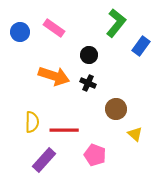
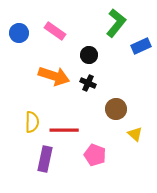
pink rectangle: moved 1 px right, 3 px down
blue circle: moved 1 px left, 1 px down
blue rectangle: rotated 30 degrees clockwise
purple rectangle: moved 1 px right, 1 px up; rotated 30 degrees counterclockwise
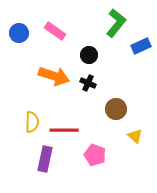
yellow triangle: moved 2 px down
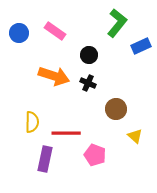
green L-shape: moved 1 px right
red line: moved 2 px right, 3 px down
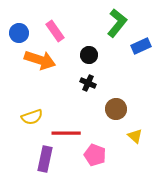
pink rectangle: rotated 20 degrees clockwise
orange arrow: moved 14 px left, 16 px up
yellow semicircle: moved 5 px up; rotated 70 degrees clockwise
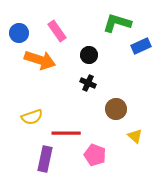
green L-shape: rotated 112 degrees counterclockwise
pink rectangle: moved 2 px right
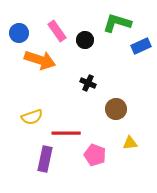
black circle: moved 4 px left, 15 px up
yellow triangle: moved 5 px left, 7 px down; rotated 49 degrees counterclockwise
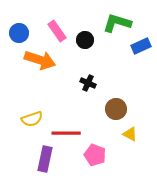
yellow semicircle: moved 2 px down
yellow triangle: moved 9 px up; rotated 35 degrees clockwise
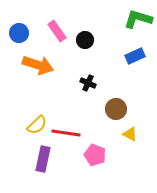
green L-shape: moved 21 px right, 4 px up
blue rectangle: moved 6 px left, 10 px down
orange arrow: moved 2 px left, 5 px down
yellow semicircle: moved 5 px right, 6 px down; rotated 25 degrees counterclockwise
red line: rotated 8 degrees clockwise
purple rectangle: moved 2 px left
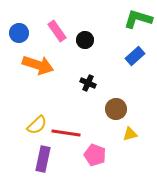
blue rectangle: rotated 18 degrees counterclockwise
yellow triangle: rotated 42 degrees counterclockwise
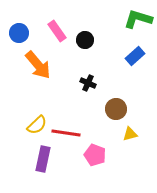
orange arrow: rotated 32 degrees clockwise
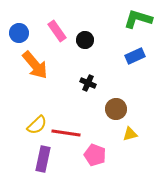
blue rectangle: rotated 18 degrees clockwise
orange arrow: moved 3 px left
